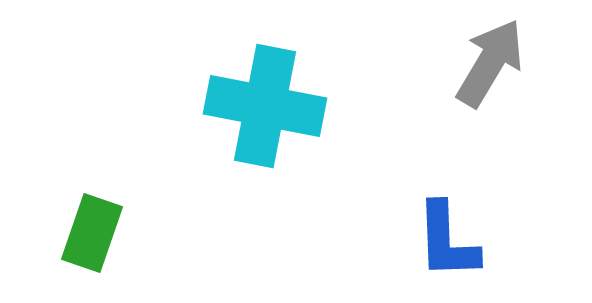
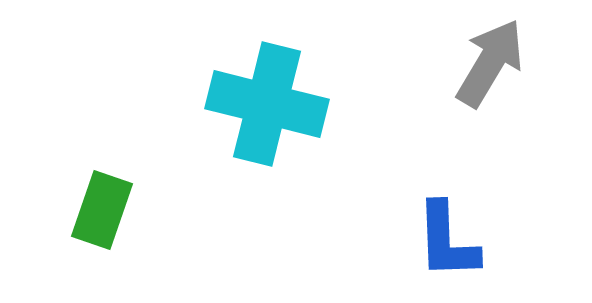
cyan cross: moved 2 px right, 2 px up; rotated 3 degrees clockwise
green rectangle: moved 10 px right, 23 px up
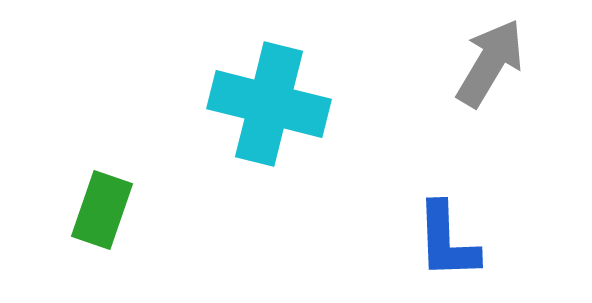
cyan cross: moved 2 px right
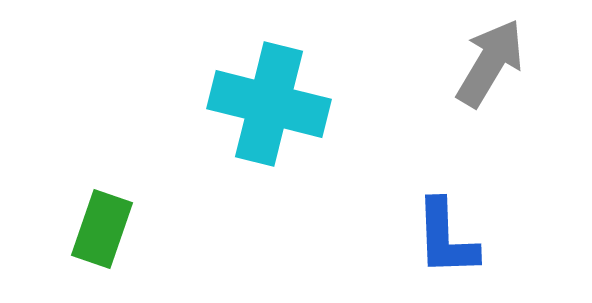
green rectangle: moved 19 px down
blue L-shape: moved 1 px left, 3 px up
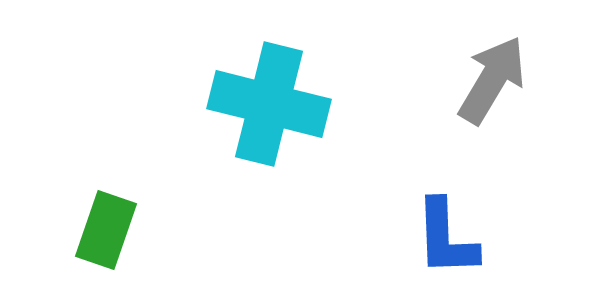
gray arrow: moved 2 px right, 17 px down
green rectangle: moved 4 px right, 1 px down
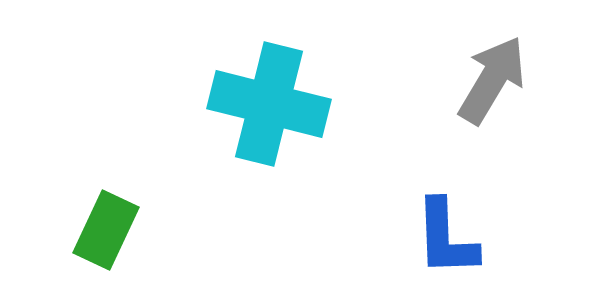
green rectangle: rotated 6 degrees clockwise
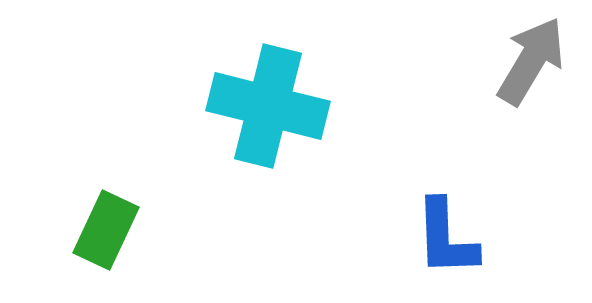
gray arrow: moved 39 px right, 19 px up
cyan cross: moved 1 px left, 2 px down
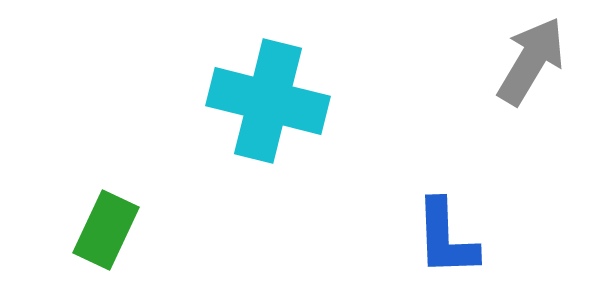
cyan cross: moved 5 px up
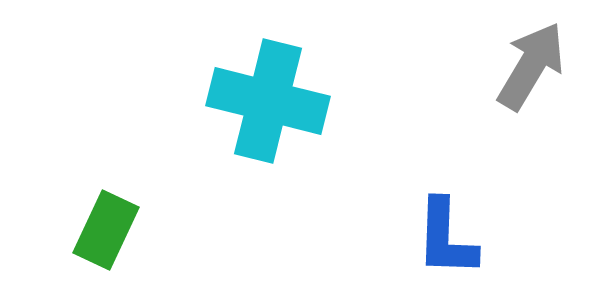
gray arrow: moved 5 px down
blue L-shape: rotated 4 degrees clockwise
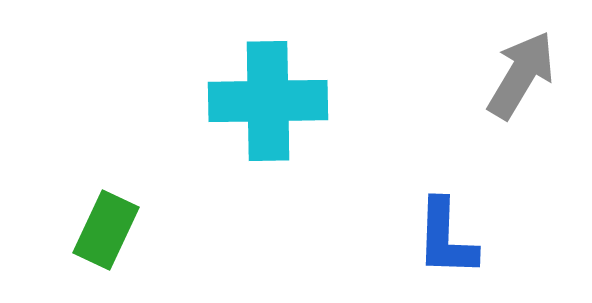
gray arrow: moved 10 px left, 9 px down
cyan cross: rotated 15 degrees counterclockwise
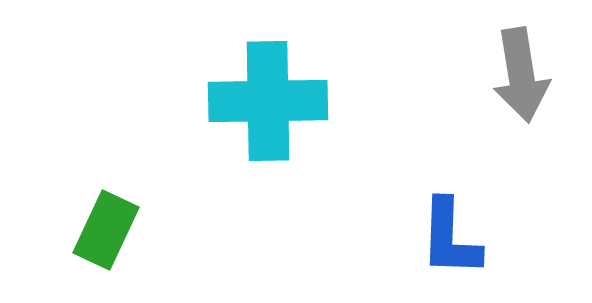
gray arrow: rotated 140 degrees clockwise
blue L-shape: moved 4 px right
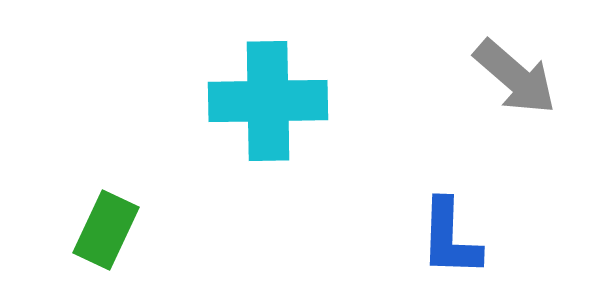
gray arrow: moved 6 px left, 2 px down; rotated 40 degrees counterclockwise
